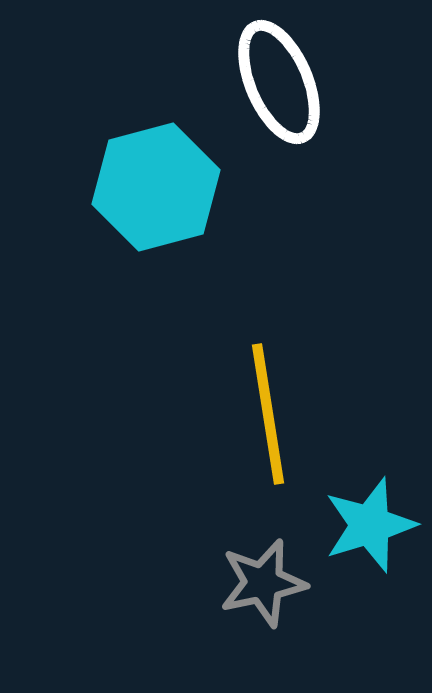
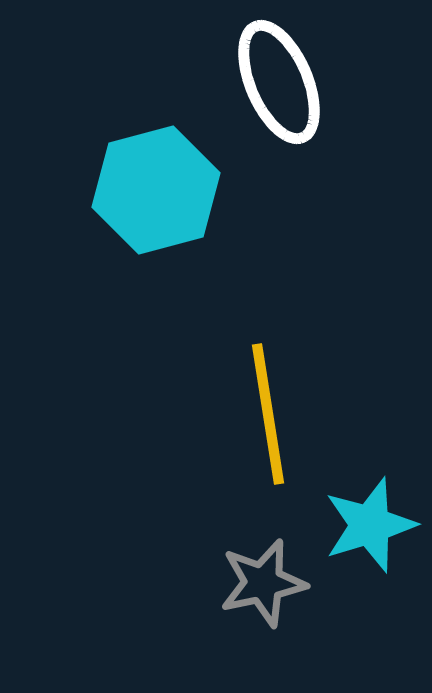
cyan hexagon: moved 3 px down
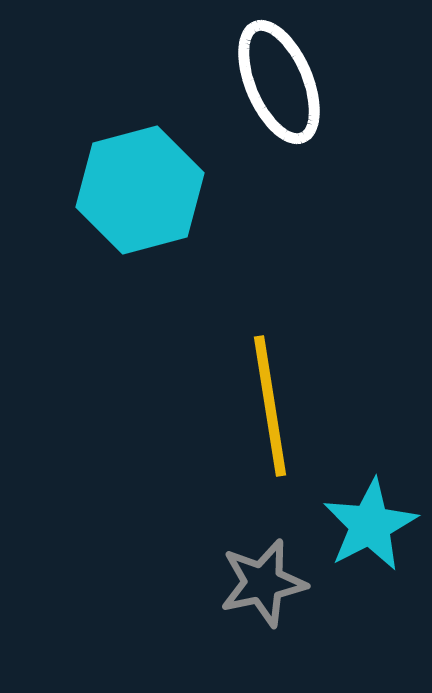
cyan hexagon: moved 16 px left
yellow line: moved 2 px right, 8 px up
cyan star: rotated 10 degrees counterclockwise
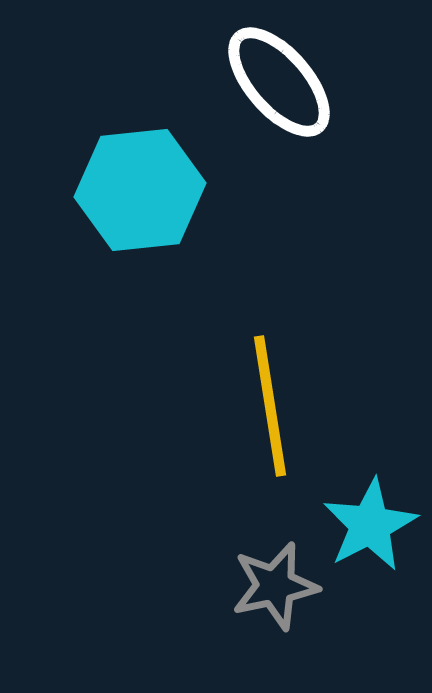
white ellipse: rotated 18 degrees counterclockwise
cyan hexagon: rotated 9 degrees clockwise
gray star: moved 12 px right, 3 px down
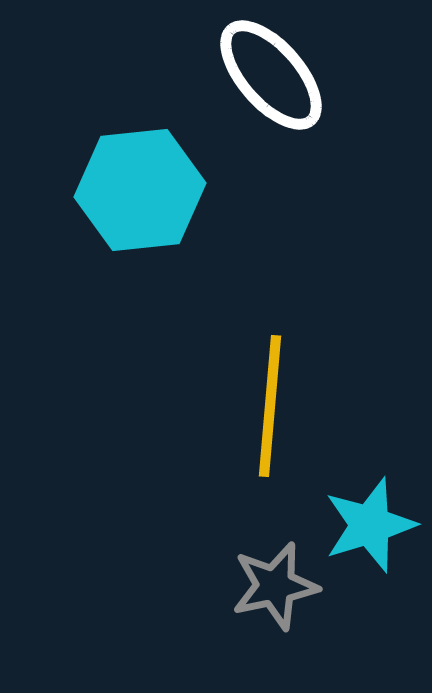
white ellipse: moved 8 px left, 7 px up
yellow line: rotated 14 degrees clockwise
cyan star: rotated 10 degrees clockwise
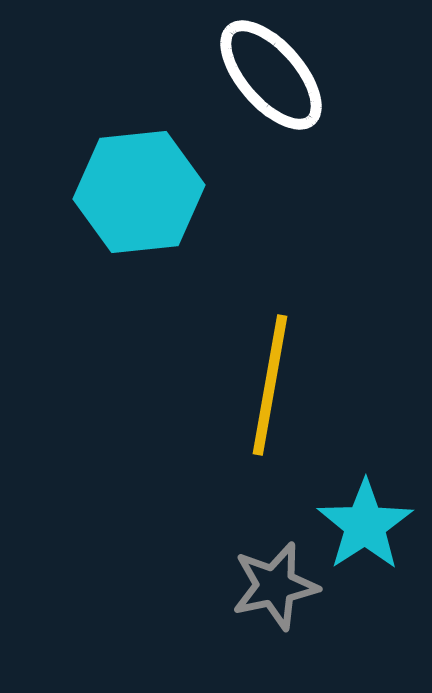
cyan hexagon: moved 1 px left, 2 px down
yellow line: moved 21 px up; rotated 5 degrees clockwise
cyan star: moved 5 px left; rotated 16 degrees counterclockwise
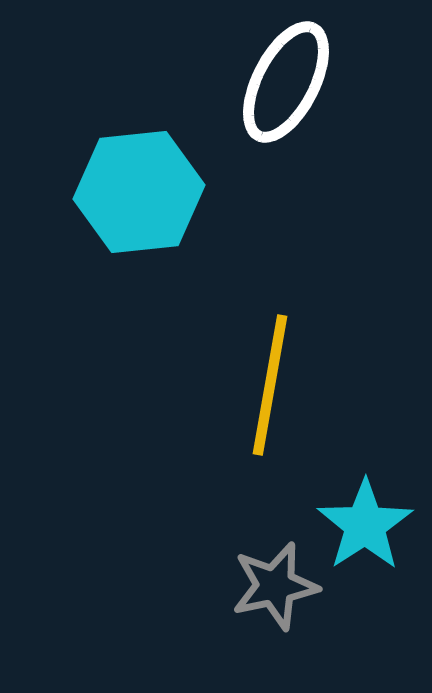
white ellipse: moved 15 px right, 7 px down; rotated 68 degrees clockwise
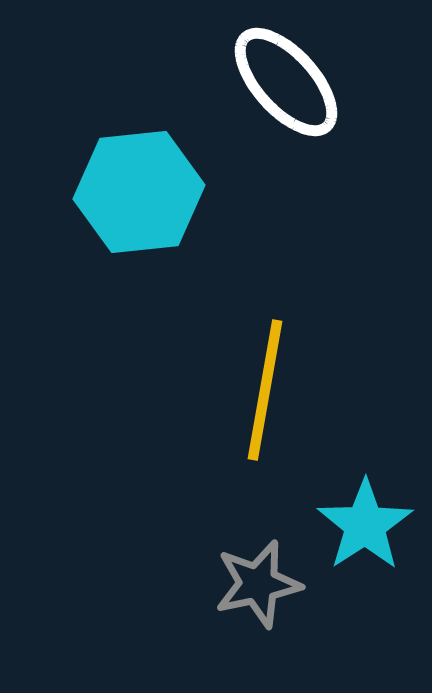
white ellipse: rotated 69 degrees counterclockwise
yellow line: moved 5 px left, 5 px down
gray star: moved 17 px left, 2 px up
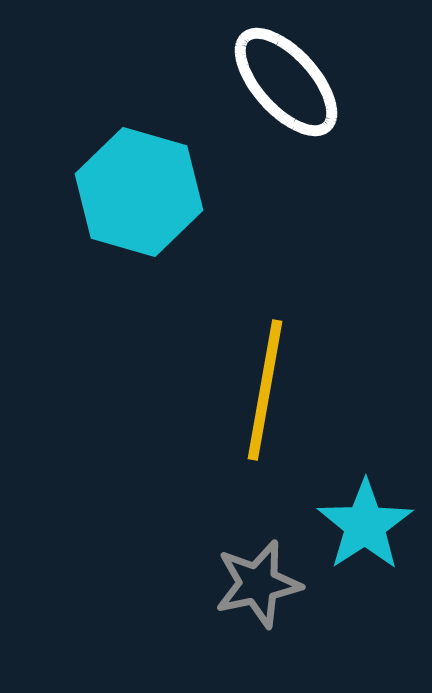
cyan hexagon: rotated 22 degrees clockwise
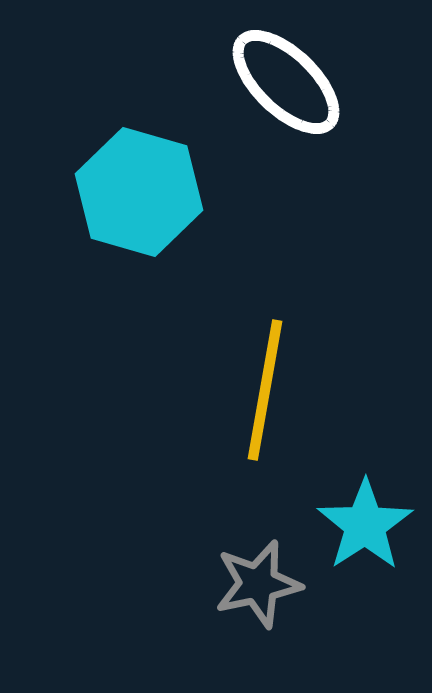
white ellipse: rotated 4 degrees counterclockwise
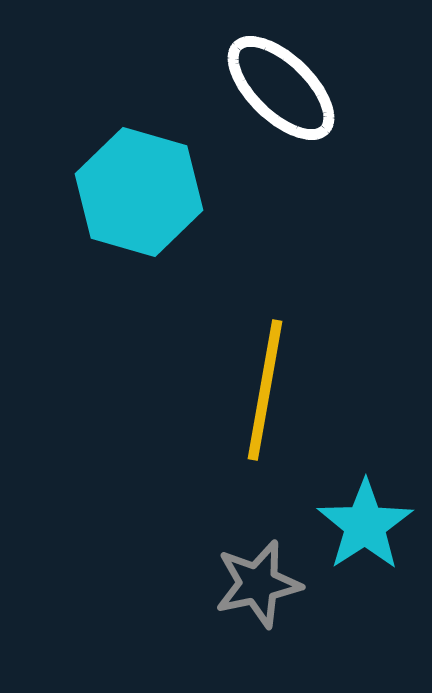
white ellipse: moved 5 px left, 6 px down
